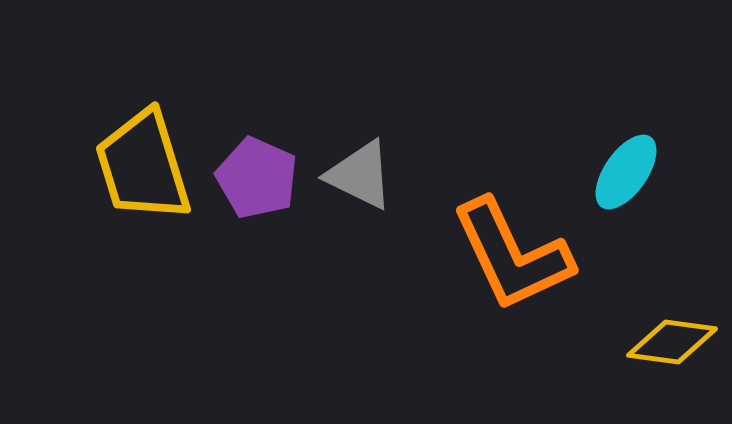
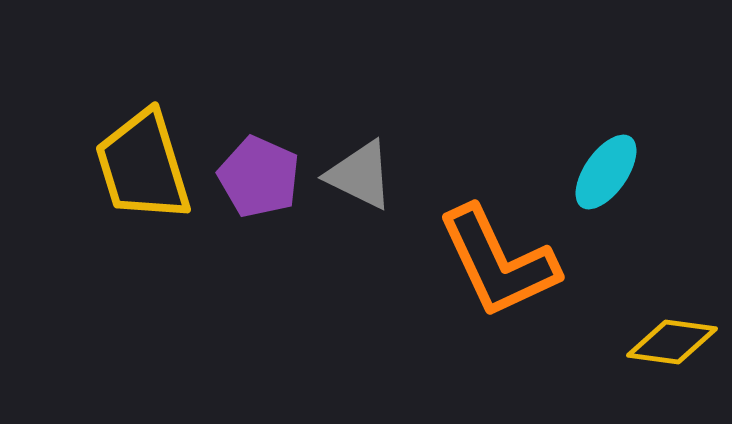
cyan ellipse: moved 20 px left
purple pentagon: moved 2 px right, 1 px up
orange L-shape: moved 14 px left, 7 px down
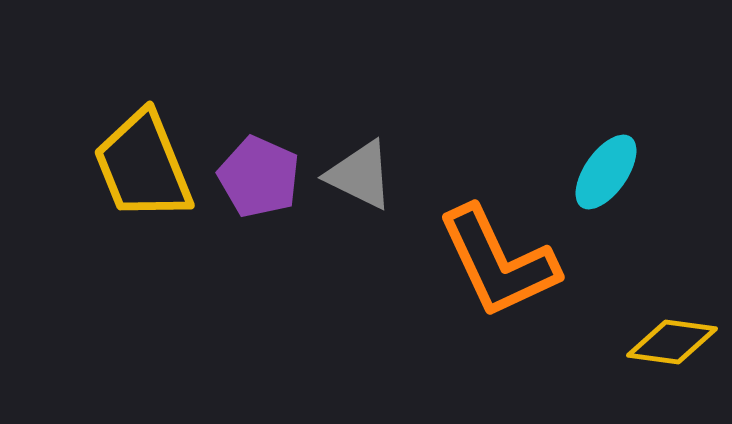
yellow trapezoid: rotated 5 degrees counterclockwise
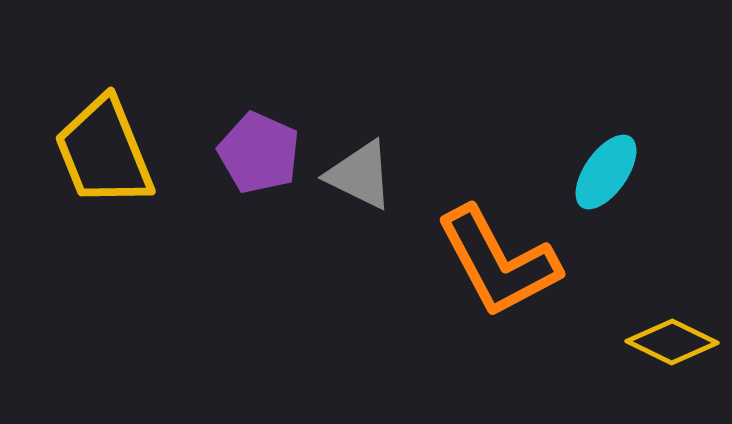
yellow trapezoid: moved 39 px left, 14 px up
purple pentagon: moved 24 px up
orange L-shape: rotated 3 degrees counterclockwise
yellow diamond: rotated 18 degrees clockwise
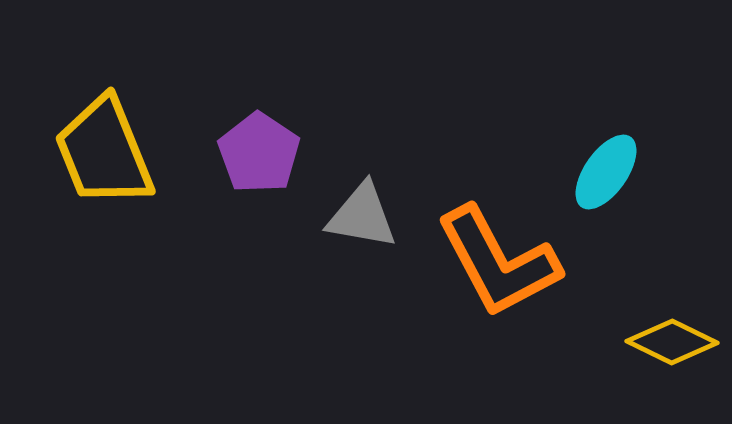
purple pentagon: rotated 10 degrees clockwise
gray triangle: moved 2 px right, 41 px down; rotated 16 degrees counterclockwise
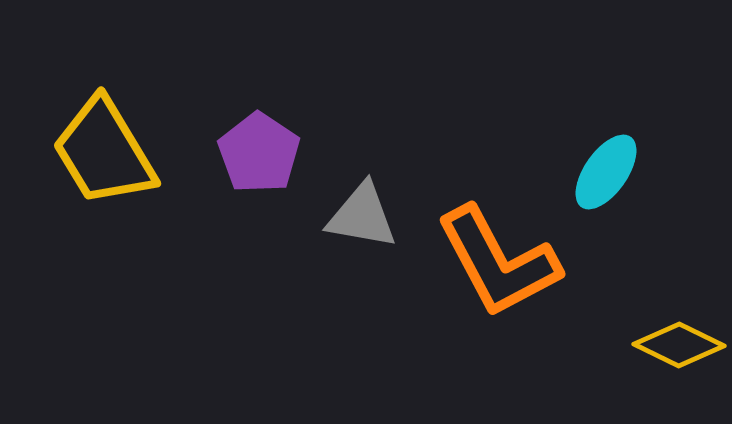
yellow trapezoid: rotated 9 degrees counterclockwise
yellow diamond: moved 7 px right, 3 px down
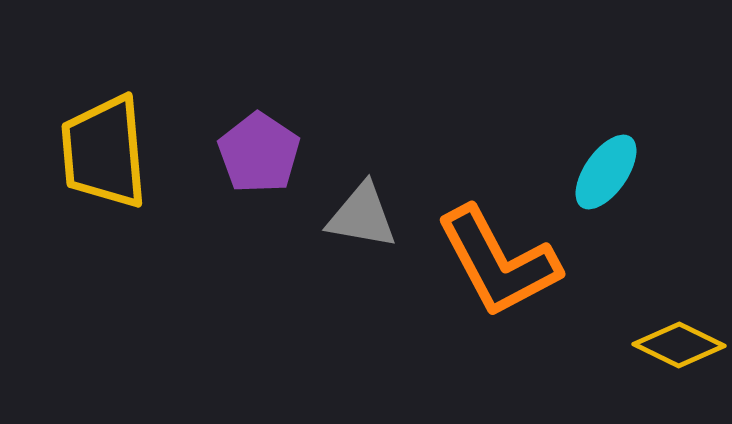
yellow trapezoid: rotated 26 degrees clockwise
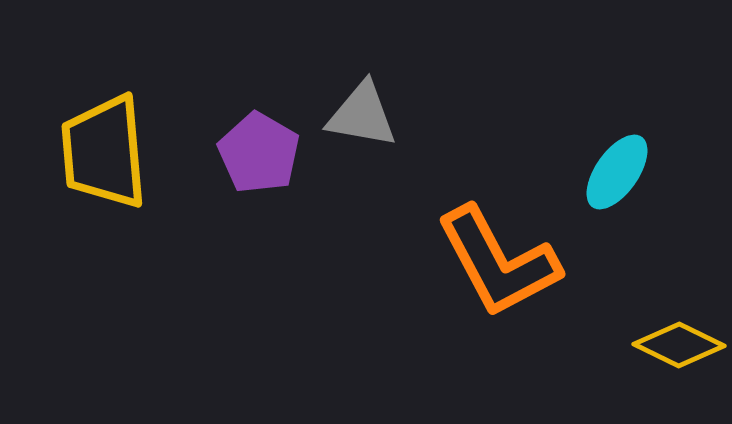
purple pentagon: rotated 4 degrees counterclockwise
cyan ellipse: moved 11 px right
gray triangle: moved 101 px up
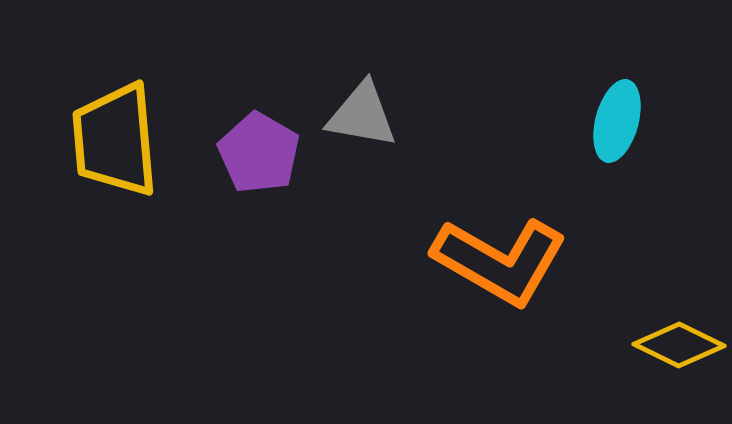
yellow trapezoid: moved 11 px right, 12 px up
cyan ellipse: moved 51 px up; rotated 20 degrees counterclockwise
orange L-shape: moved 2 px right, 1 px up; rotated 32 degrees counterclockwise
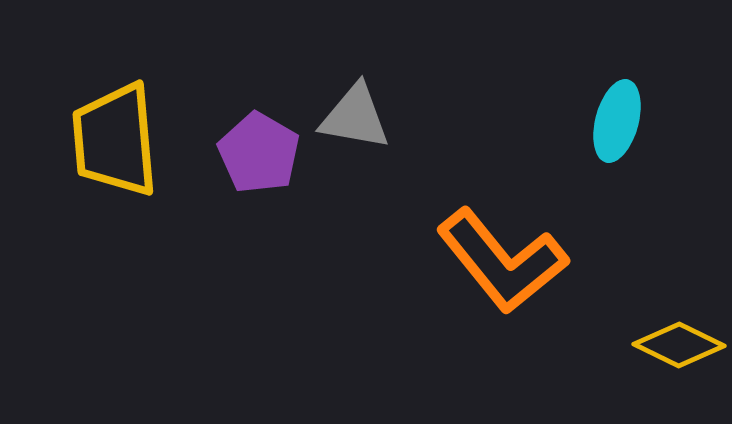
gray triangle: moved 7 px left, 2 px down
orange L-shape: moved 2 px right; rotated 21 degrees clockwise
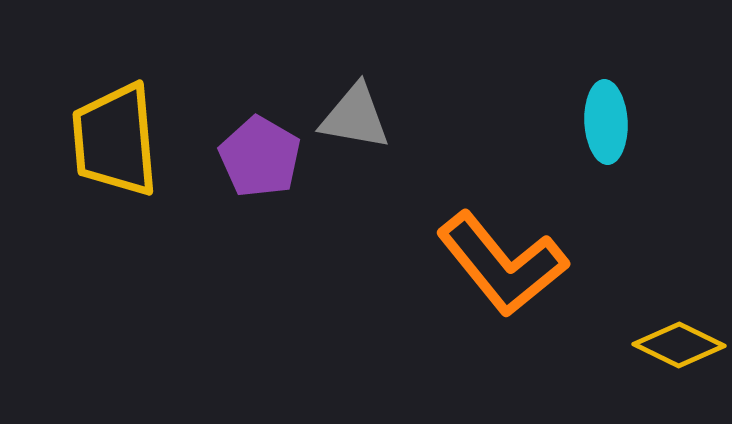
cyan ellipse: moved 11 px left, 1 px down; rotated 18 degrees counterclockwise
purple pentagon: moved 1 px right, 4 px down
orange L-shape: moved 3 px down
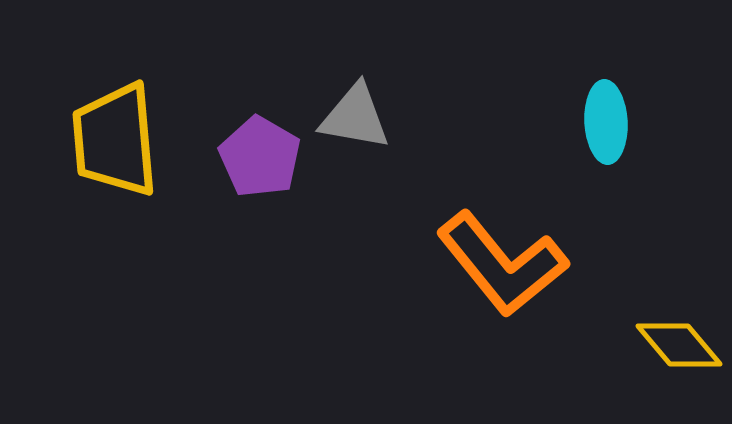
yellow diamond: rotated 24 degrees clockwise
